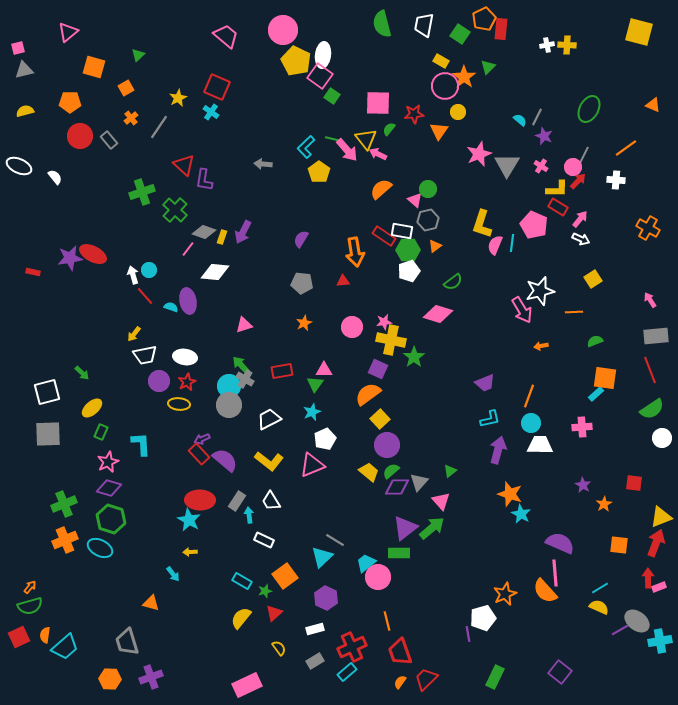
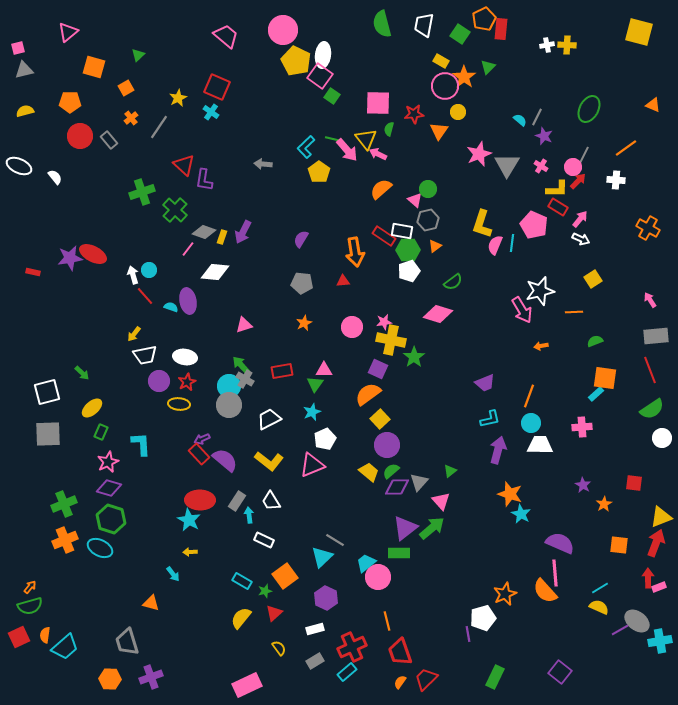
green semicircle at (389, 129): rotated 24 degrees counterclockwise
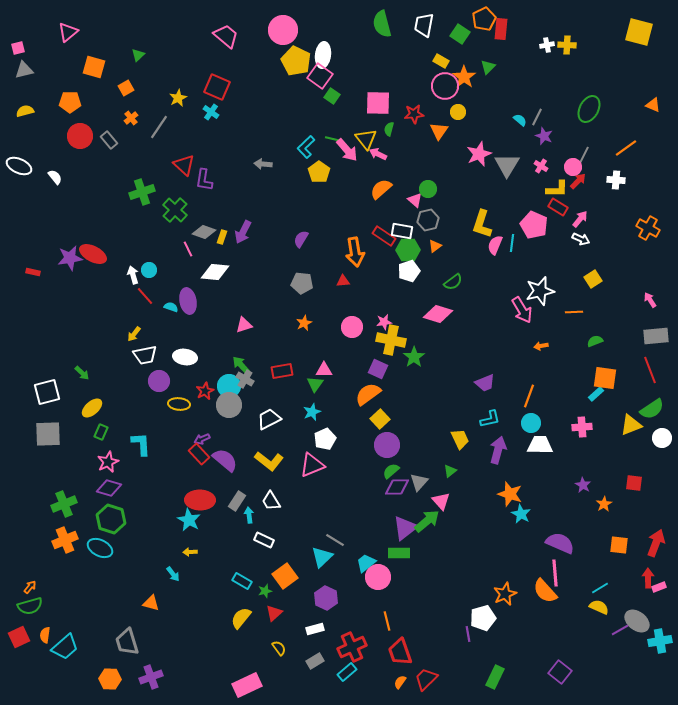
pink line at (188, 249): rotated 63 degrees counterclockwise
red star at (187, 382): moved 18 px right, 9 px down
yellow trapezoid at (369, 472): moved 91 px right, 33 px up; rotated 25 degrees clockwise
yellow triangle at (661, 517): moved 30 px left, 92 px up
green arrow at (432, 528): moved 5 px left, 7 px up
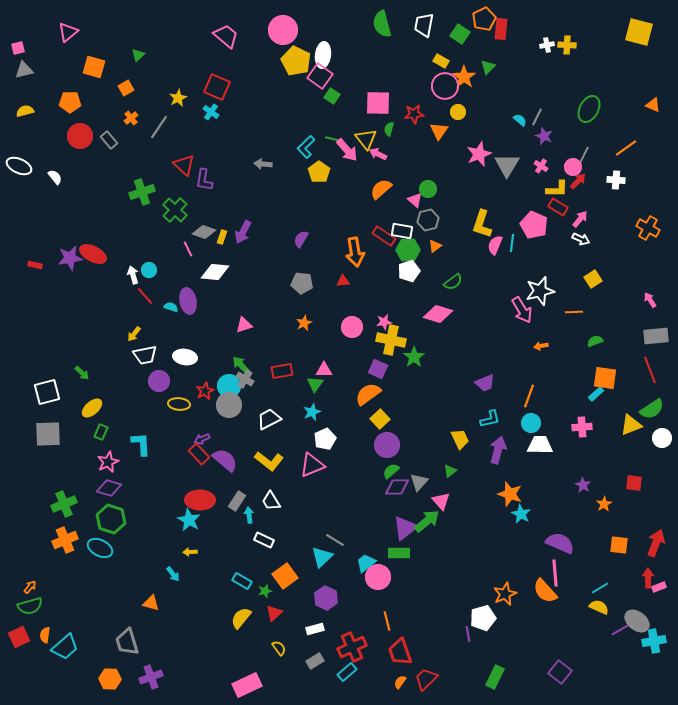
red rectangle at (33, 272): moved 2 px right, 7 px up
cyan cross at (660, 641): moved 6 px left
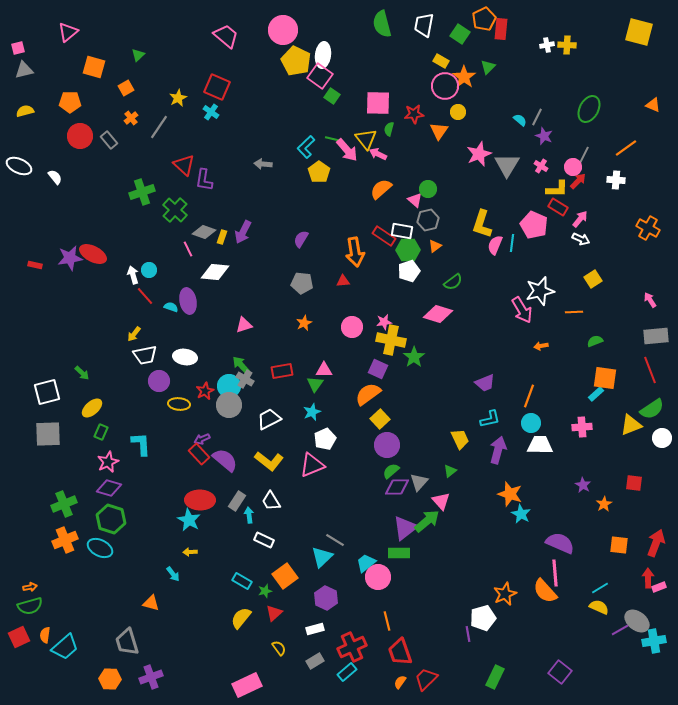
orange arrow at (30, 587): rotated 40 degrees clockwise
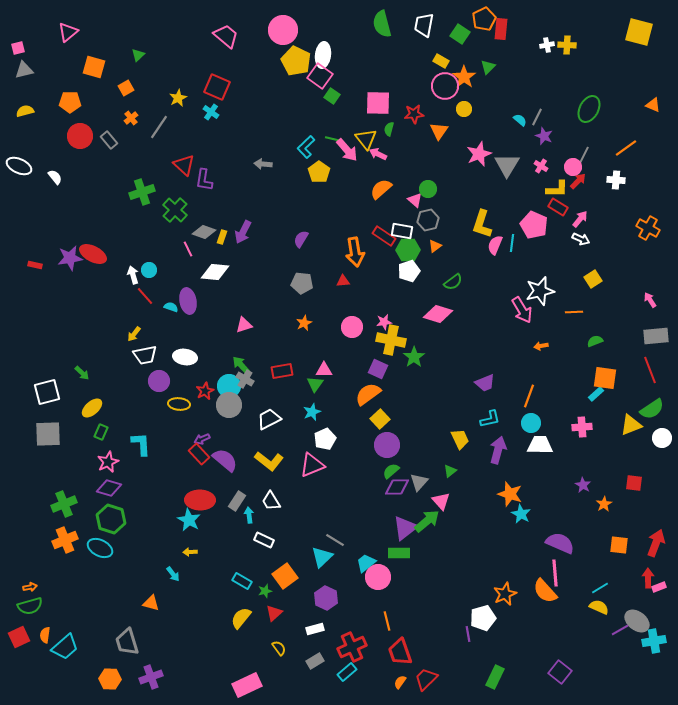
yellow circle at (458, 112): moved 6 px right, 3 px up
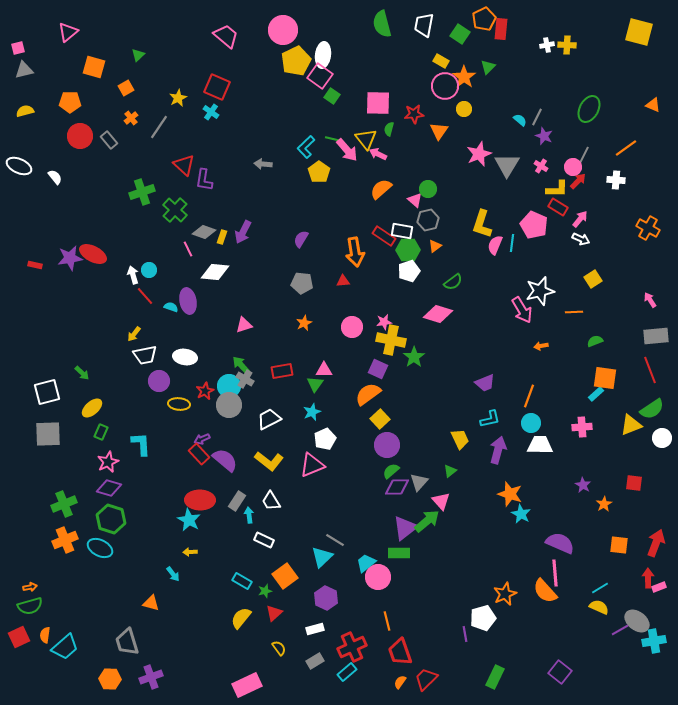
yellow pentagon at (296, 61): rotated 20 degrees clockwise
purple line at (468, 634): moved 3 px left
